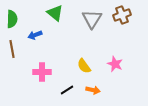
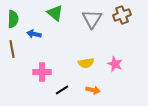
green semicircle: moved 1 px right
blue arrow: moved 1 px left, 1 px up; rotated 32 degrees clockwise
yellow semicircle: moved 2 px right, 3 px up; rotated 63 degrees counterclockwise
black line: moved 5 px left
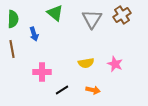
brown cross: rotated 12 degrees counterclockwise
blue arrow: rotated 120 degrees counterclockwise
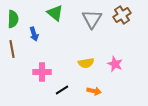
orange arrow: moved 1 px right, 1 px down
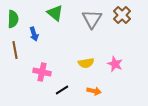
brown cross: rotated 12 degrees counterclockwise
brown line: moved 3 px right, 1 px down
pink cross: rotated 12 degrees clockwise
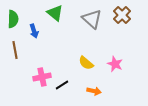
gray triangle: rotated 20 degrees counterclockwise
blue arrow: moved 3 px up
yellow semicircle: rotated 49 degrees clockwise
pink cross: moved 5 px down; rotated 24 degrees counterclockwise
black line: moved 5 px up
